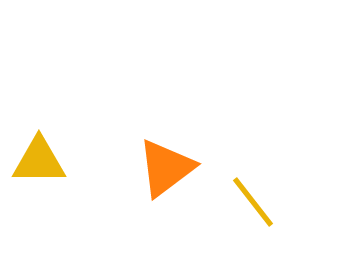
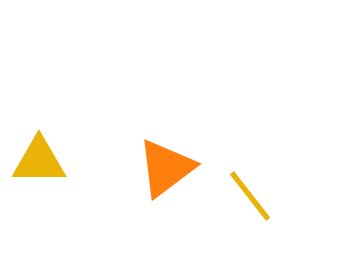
yellow line: moved 3 px left, 6 px up
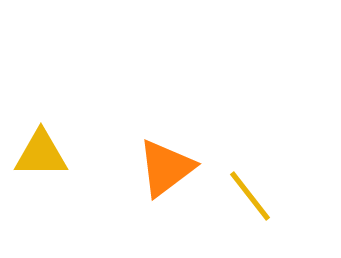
yellow triangle: moved 2 px right, 7 px up
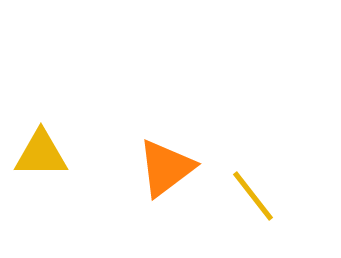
yellow line: moved 3 px right
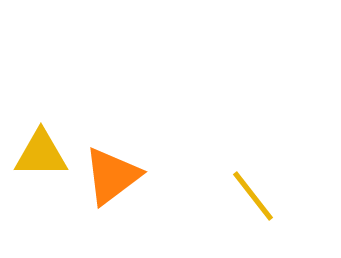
orange triangle: moved 54 px left, 8 px down
